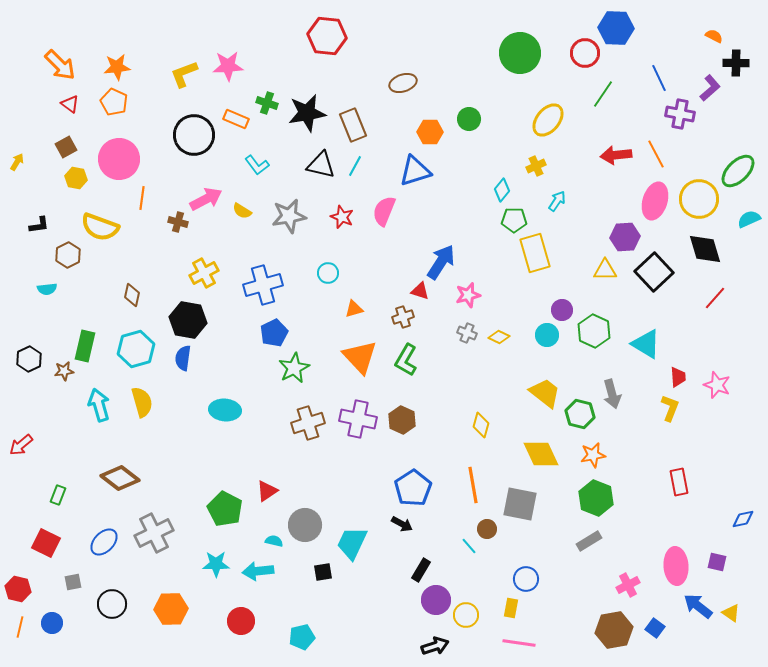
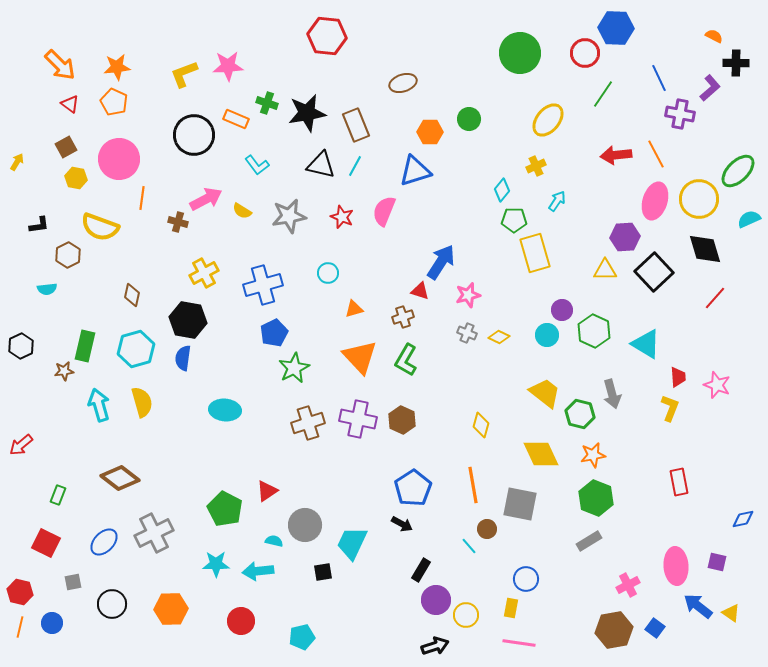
brown rectangle at (353, 125): moved 3 px right
black hexagon at (29, 359): moved 8 px left, 13 px up
red hexagon at (18, 589): moved 2 px right, 3 px down
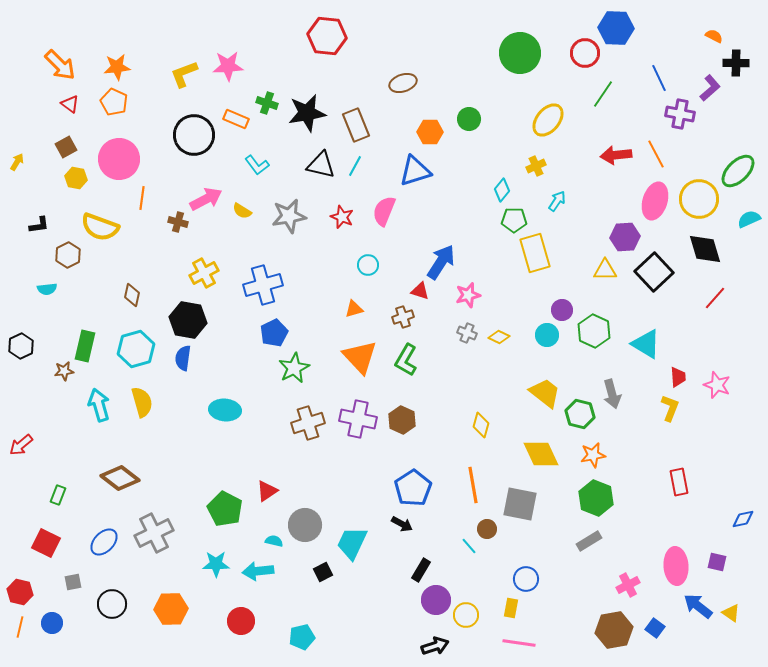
cyan circle at (328, 273): moved 40 px right, 8 px up
black square at (323, 572): rotated 18 degrees counterclockwise
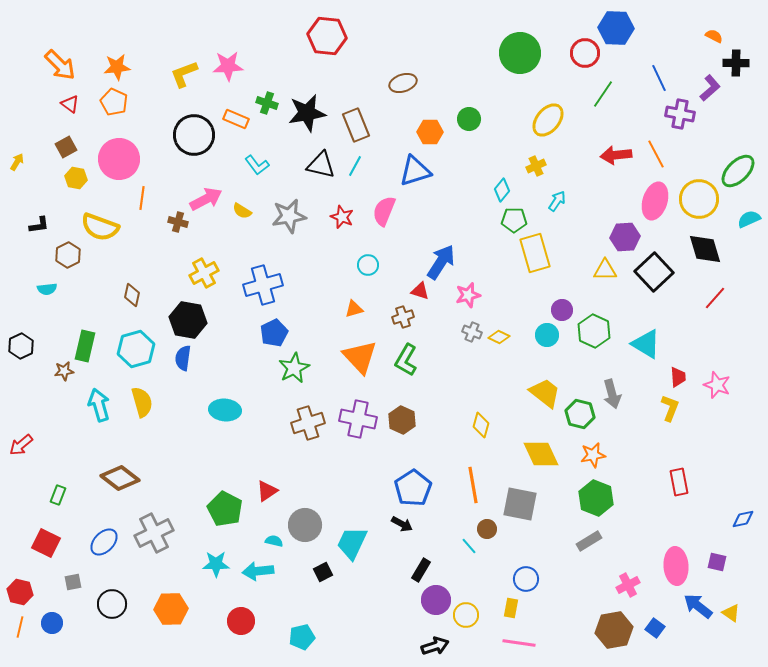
gray cross at (467, 333): moved 5 px right, 1 px up
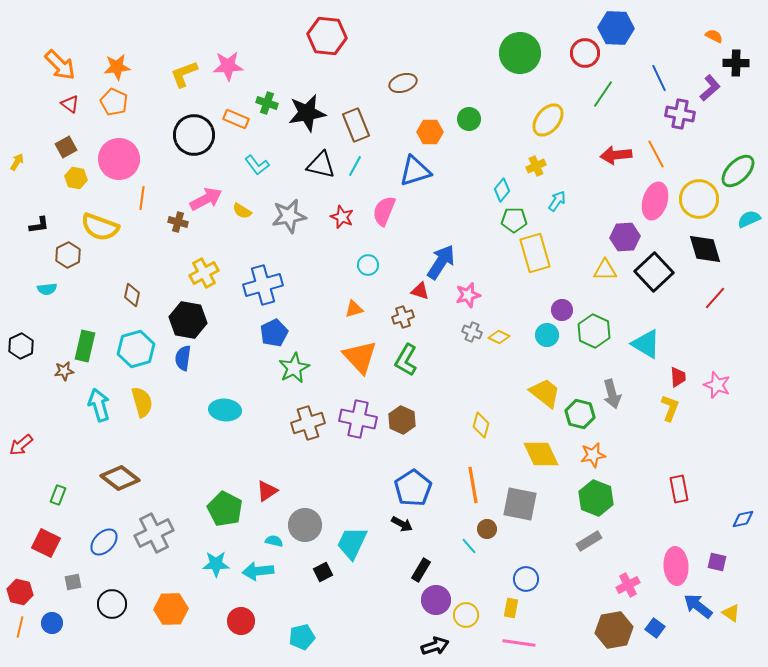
red rectangle at (679, 482): moved 7 px down
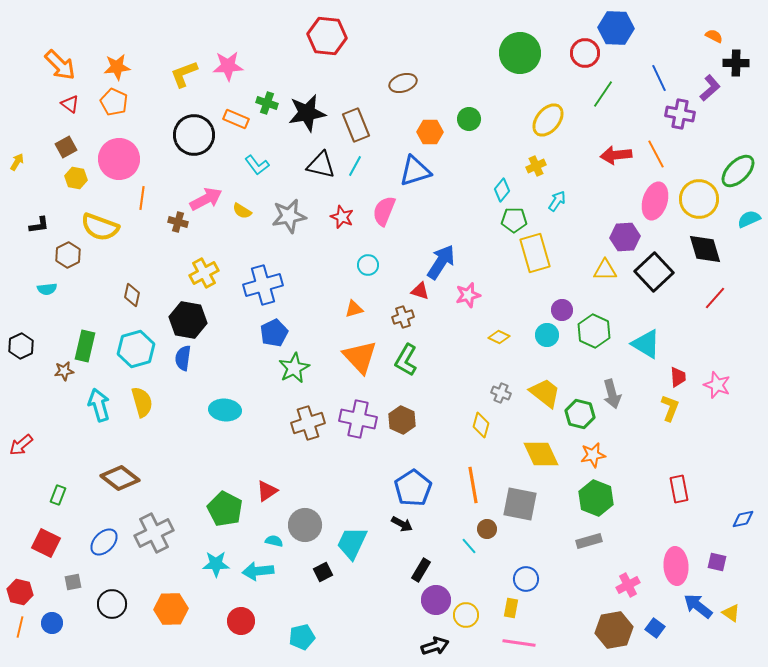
gray cross at (472, 332): moved 29 px right, 61 px down
gray rectangle at (589, 541): rotated 15 degrees clockwise
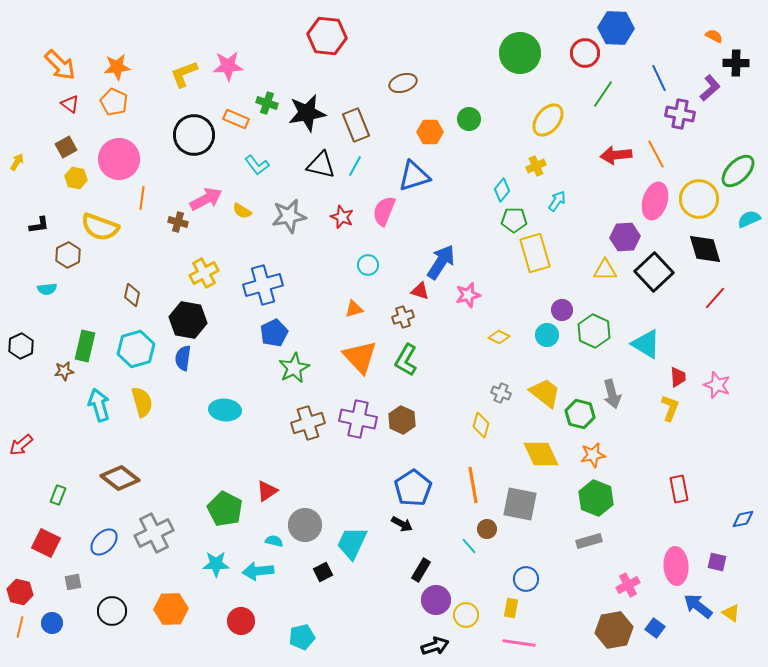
blue triangle at (415, 171): moved 1 px left, 5 px down
black circle at (112, 604): moved 7 px down
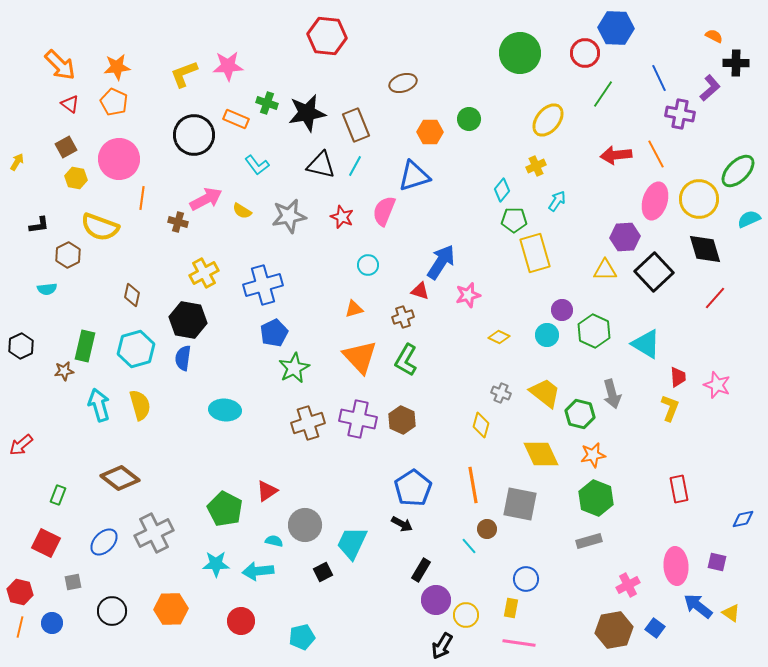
yellow semicircle at (142, 402): moved 2 px left, 3 px down
black arrow at (435, 646): moved 7 px right; rotated 140 degrees clockwise
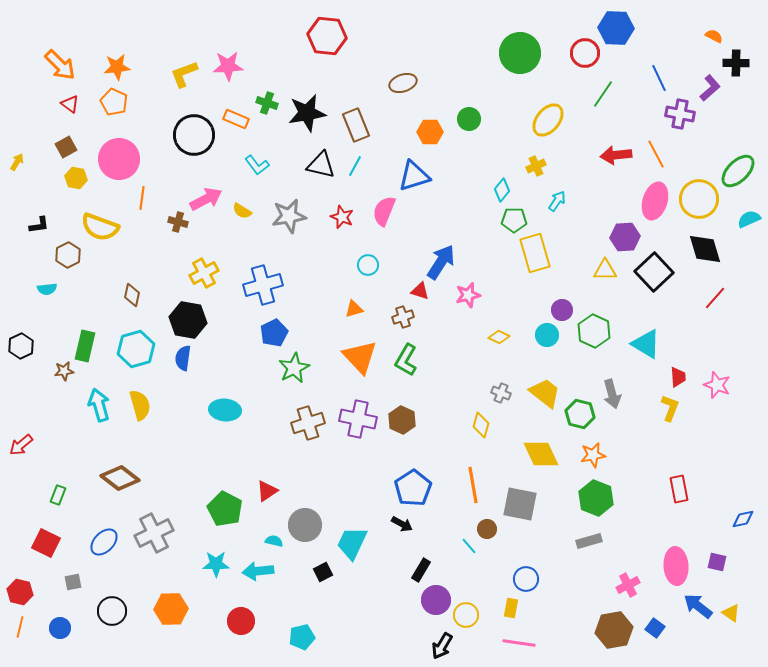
blue circle at (52, 623): moved 8 px right, 5 px down
